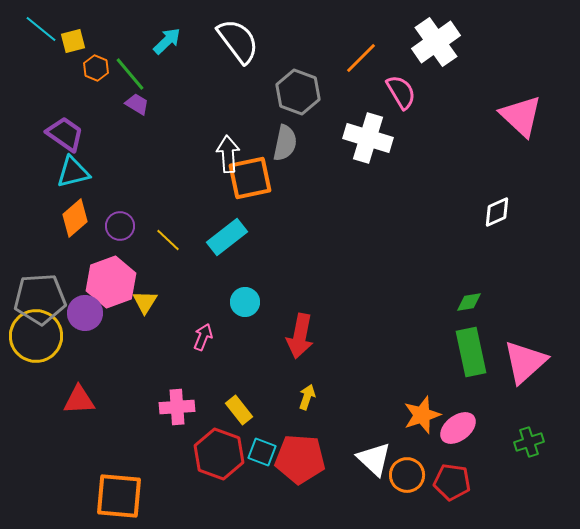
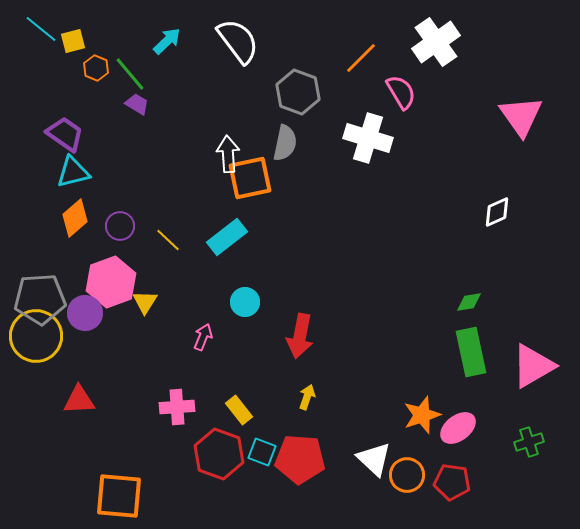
pink triangle at (521, 116): rotated 12 degrees clockwise
pink triangle at (525, 362): moved 8 px right, 4 px down; rotated 12 degrees clockwise
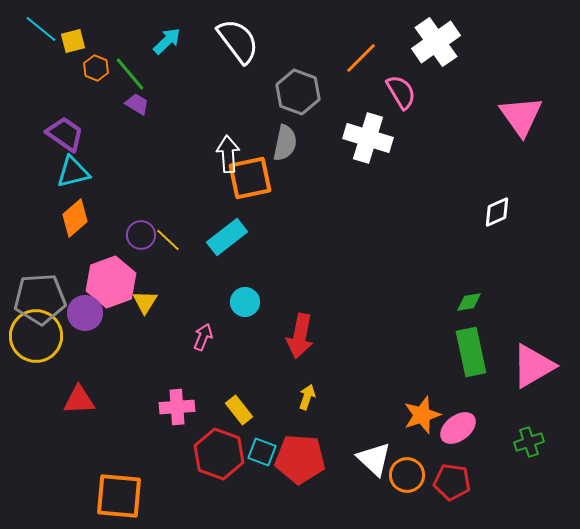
purple circle at (120, 226): moved 21 px right, 9 px down
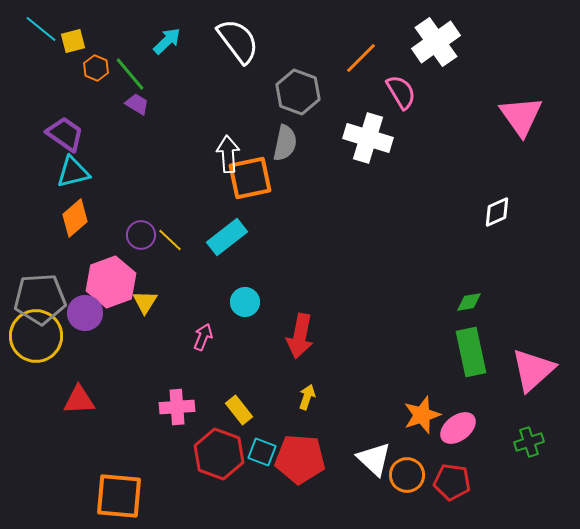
yellow line at (168, 240): moved 2 px right
pink triangle at (533, 366): moved 4 px down; rotated 12 degrees counterclockwise
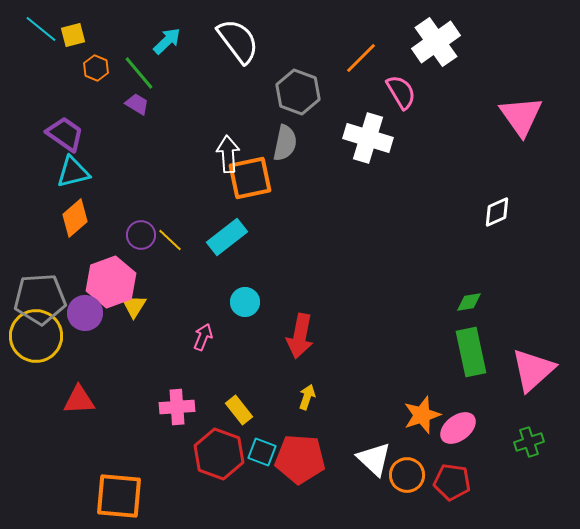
yellow square at (73, 41): moved 6 px up
green line at (130, 74): moved 9 px right, 1 px up
yellow triangle at (145, 302): moved 11 px left, 4 px down
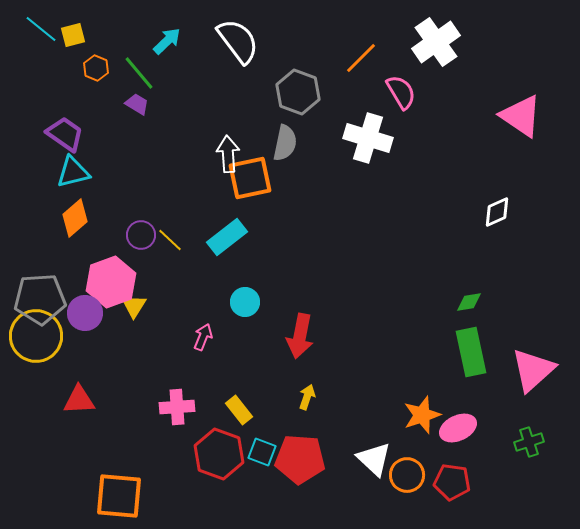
pink triangle at (521, 116): rotated 21 degrees counterclockwise
pink ellipse at (458, 428): rotated 12 degrees clockwise
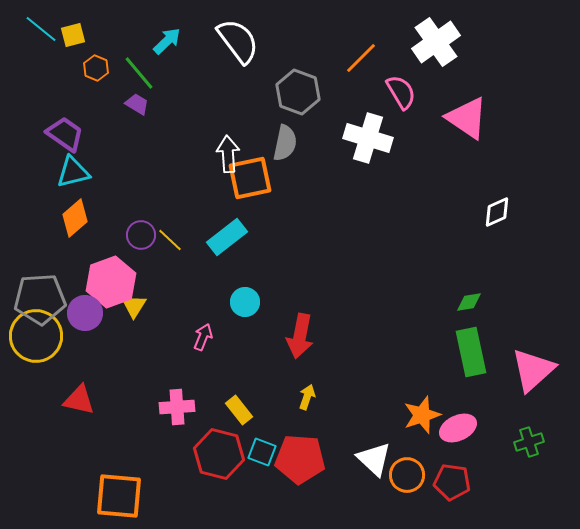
pink triangle at (521, 116): moved 54 px left, 2 px down
red triangle at (79, 400): rotated 16 degrees clockwise
red hexagon at (219, 454): rotated 6 degrees counterclockwise
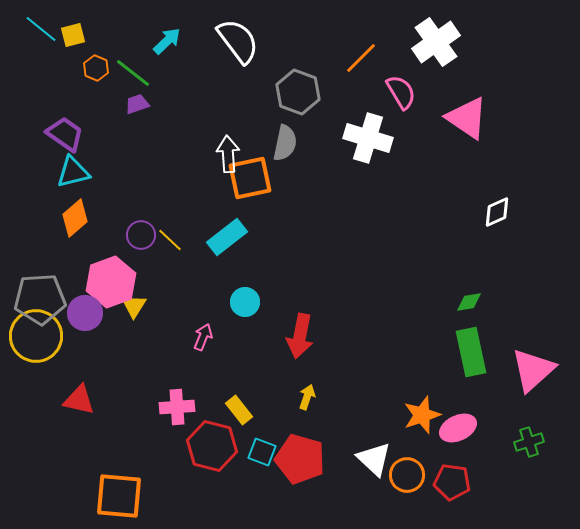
green line at (139, 73): moved 6 px left; rotated 12 degrees counterclockwise
purple trapezoid at (137, 104): rotated 50 degrees counterclockwise
red hexagon at (219, 454): moved 7 px left, 8 px up
red pentagon at (300, 459): rotated 12 degrees clockwise
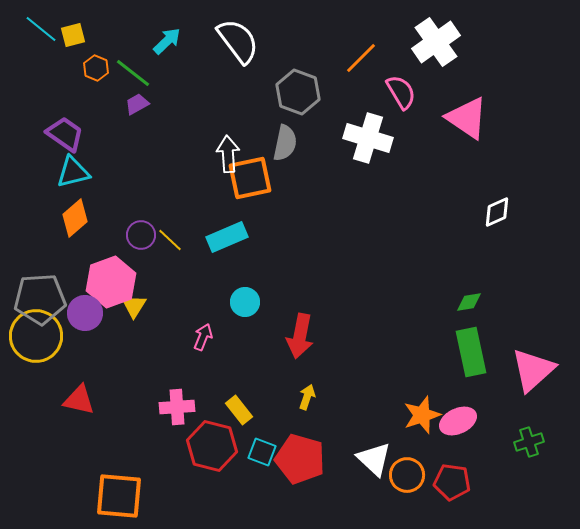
purple trapezoid at (137, 104): rotated 10 degrees counterclockwise
cyan rectangle at (227, 237): rotated 15 degrees clockwise
pink ellipse at (458, 428): moved 7 px up
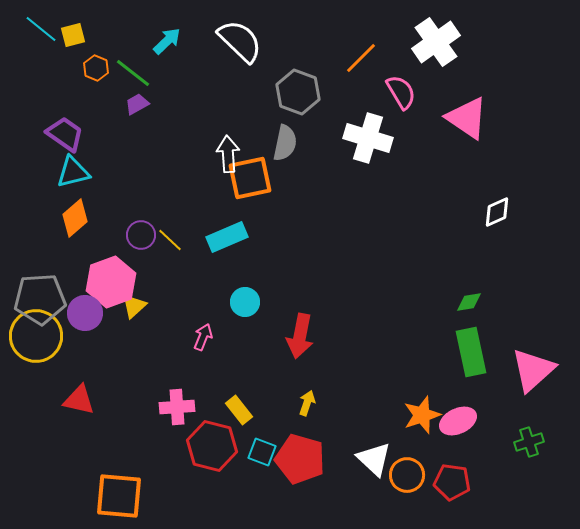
white semicircle at (238, 41): moved 2 px right; rotated 9 degrees counterclockwise
yellow triangle at (134, 306): rotated 16 degrees clockwise
yellow arrow at (307, 397): moved 6 px down
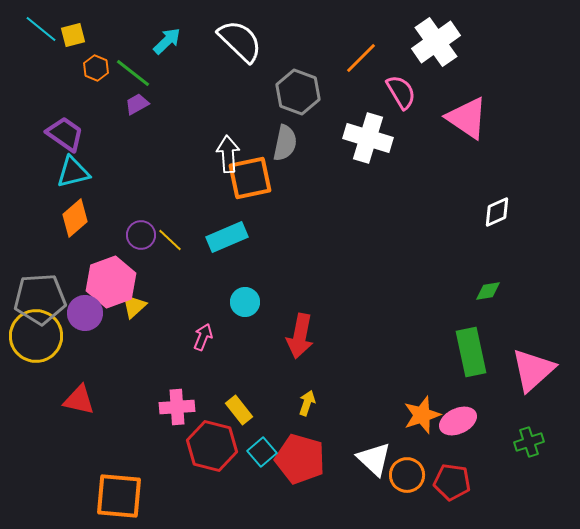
green diamond at (469, 302): moved 19 px right, 11 px up
cyan square at (262, 452): rotated 28 degrees clockwise
